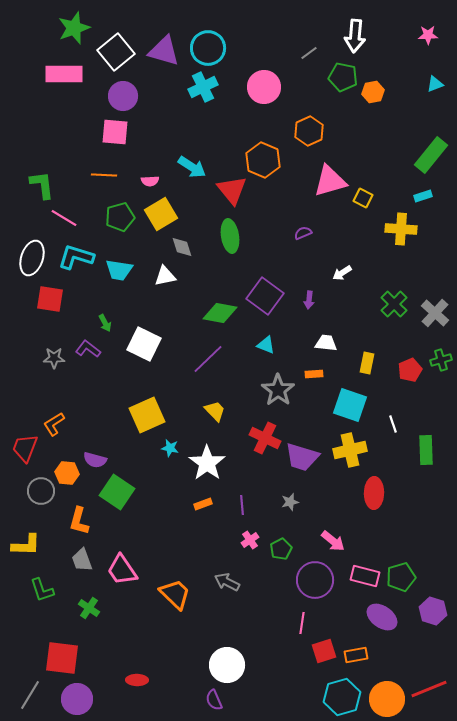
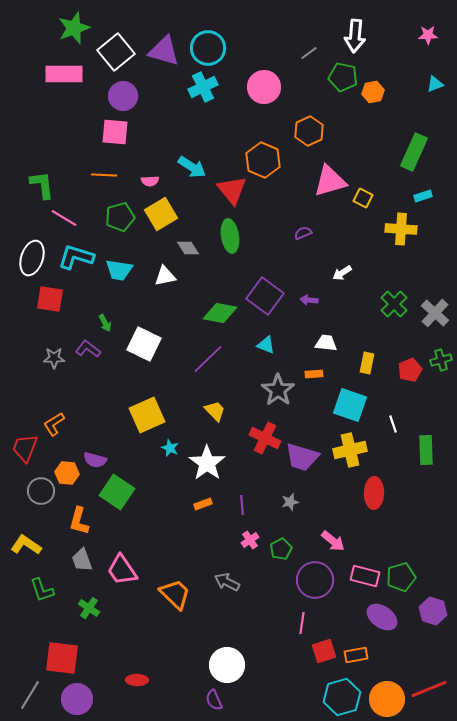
green rectangle at (431, 155): moved 17 px left, 3 px up; rotated 15 degrees counterclockwise
gray diamond at (182, 247): moved 6 px right, 1 px down; rotated 15 degrees counterclockwise
purple arrow at (309, 300): rotated 90 degrees clockwise
cyan star at (170, 448): rotated 12 degrees clockwise
yellow L-shape at (26, 545): rotated 148 degrees counterclockwise
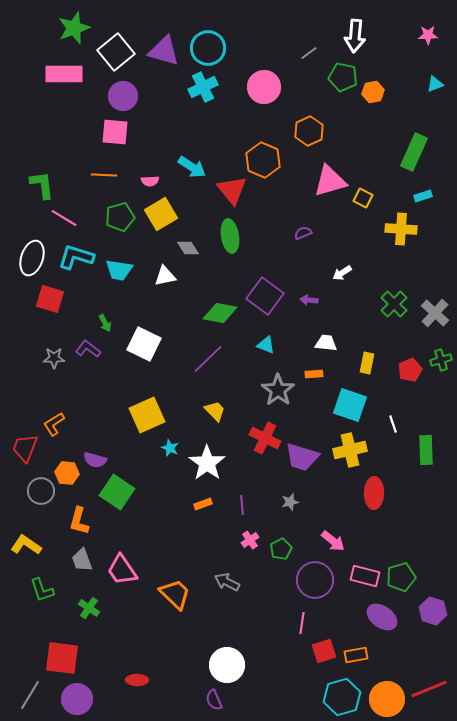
red square at (50, 299): rotated 8 degrees clockwise
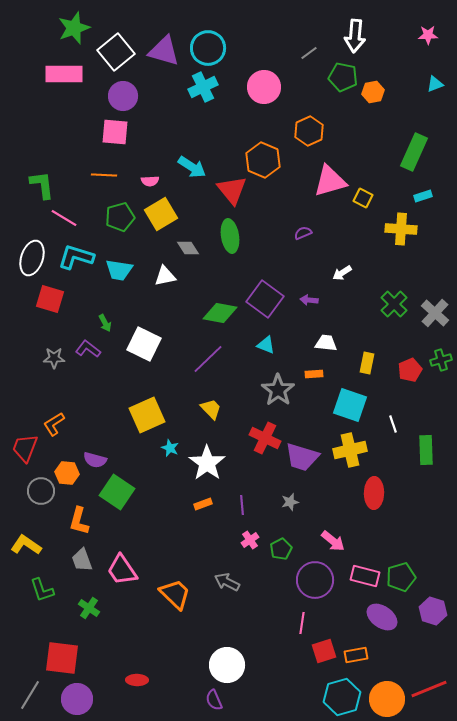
purple square at (265, 296): moved 3 px down
yellow trapezoid at (215, 411): moved 4 px left, 2 px up
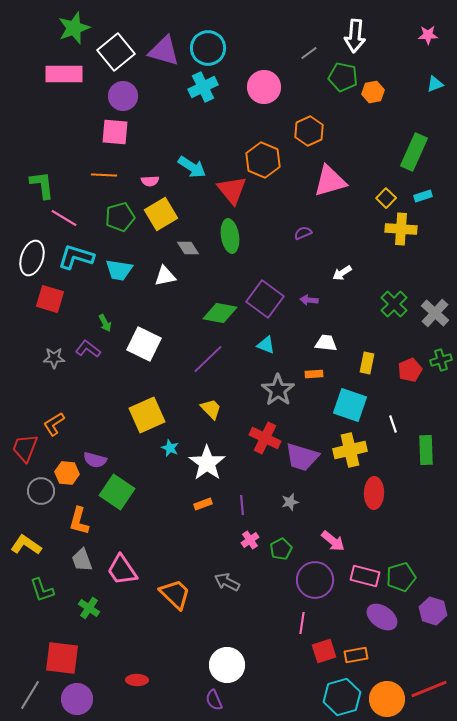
yellow square at (363, 198): moved 23 px right; rotated 18 degrees clockwise
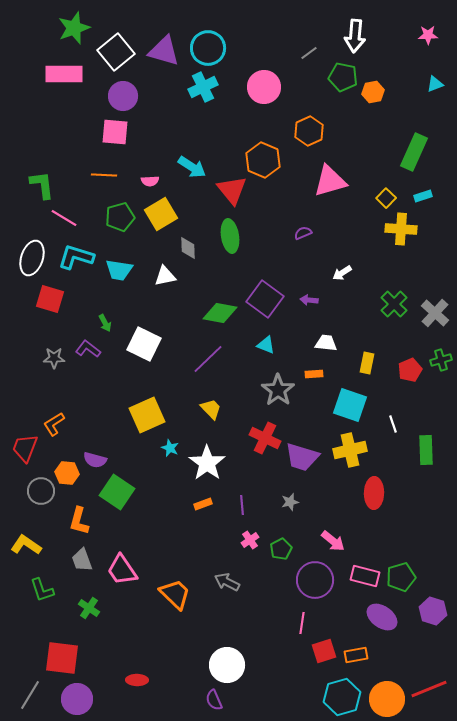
gray diamond at (188, 248): rotated 30 degrees clockwise
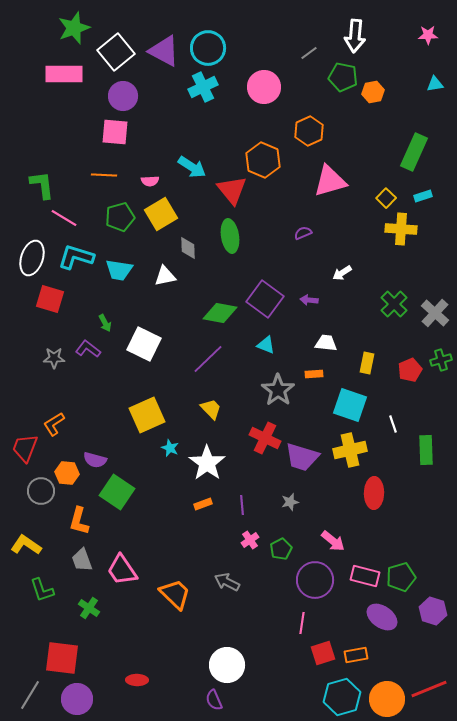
purple triangle at (164, 51): rotated 12 degrees clockwise
cyan triangle at (435, 84): rotated 12 degrees clockwise
red square at (324, 651): moved 1 px left, 2 px down
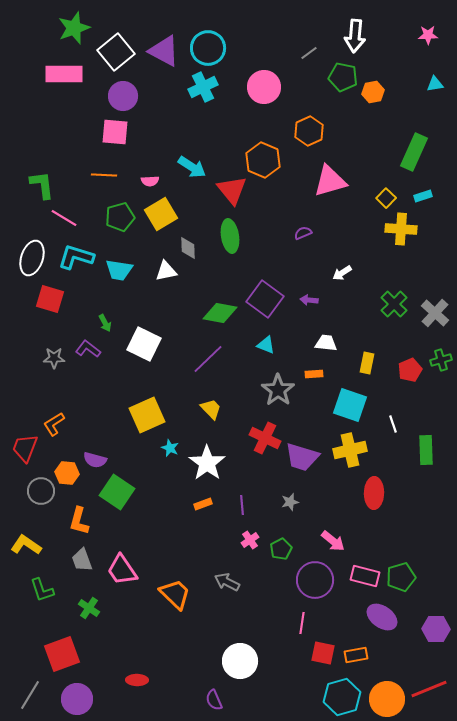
white triangle at (165, 276): moved 1 px right, 5 px up
purple hexagon at (433, 611): moved 3 px right, 18 px down; rotated 16 degrees counterclockwise
red square at (323, 653): rotated 30 degrees clockwise
red square at (62, 658): moved 4 px up; rotated 27 degrees counterclockwise
white circle at (227, 665): moved 13 px right, 4 px up
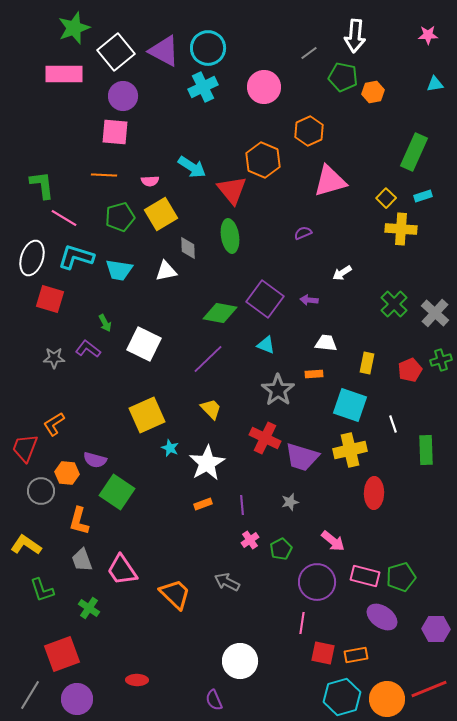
white star at (207, 463): rotated 6 degrees clockwise
purple circle at (315, 580): moved 2 px right, 2 px down
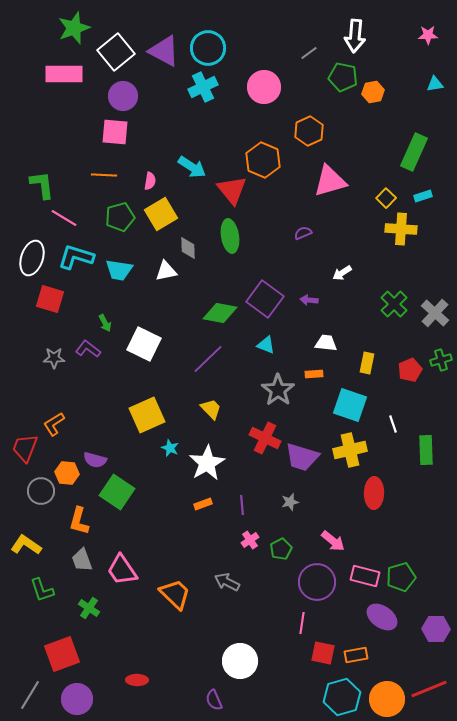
pink semicircle at (150, 181): rotated 78 degrees counterclockwise
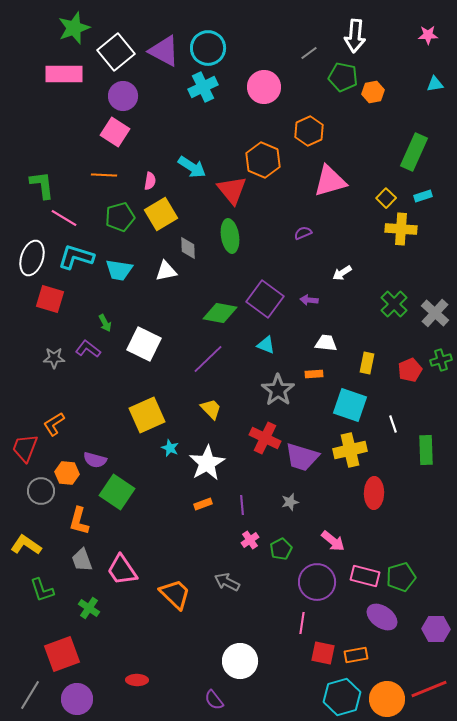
pink square at (115, 132): rotated 28 degrees clockwise
purple semicircle at (214, 700): rotated 15 degrees counterclockwise
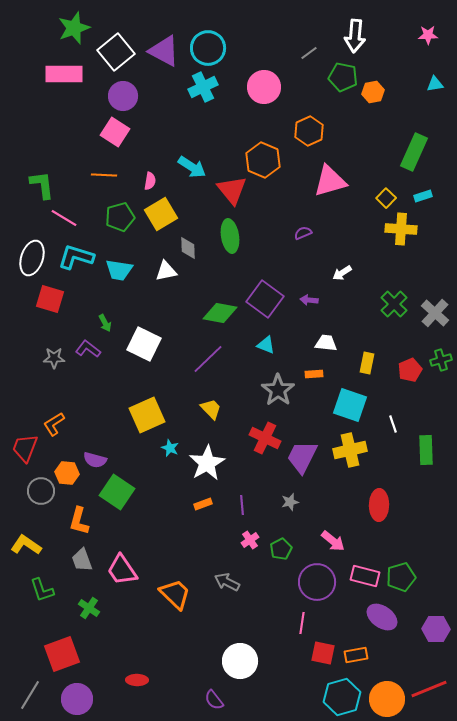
purple trapezoid at (302, 457): rotated 99 degrees clockwise
red ellipse at (374, 493): moved 5 px right, 12 px down
